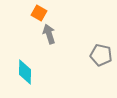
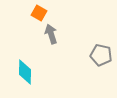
gray arrow: moved 2 px right
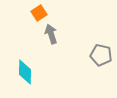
orange square: rotated 28 degrees clockwise
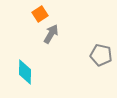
orange square: moved 1 px right, 1 px down
gray arrow: rotated 48 degrees clockwise
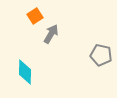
orange square: moved 5 px left, 2 px down
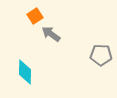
gray arrow: rotated 84 degrees counterclockwise
gray pentagon: rotated 10 degrees counterclockwise
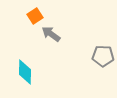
gray pentagon: moved 2 px right, 1 px down
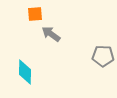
orange square: moved 2 px up; rotated 28 degrees clockwise
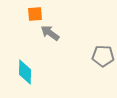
gray arrow: moved 1 px left, 1 px up
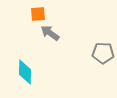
orange square: moved 3 px right
gray pentagon: moved 3 px up
